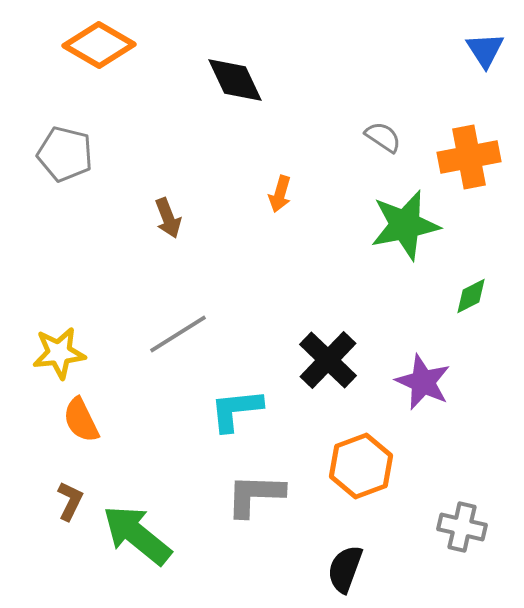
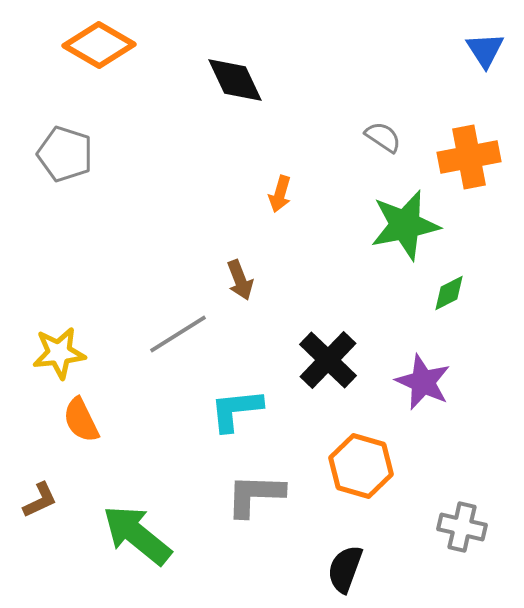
gray pentagon: rotated 4 degrees clockwise
brown arrow: moved 72 px right, 62 px down
green diamond: moved 22 px left, 3 px up
orange hexagon: rotated 24 degrees counterclockwise
brown L-shape: moved 30 px left, 1 px up; rotated 39 degrees clockwise
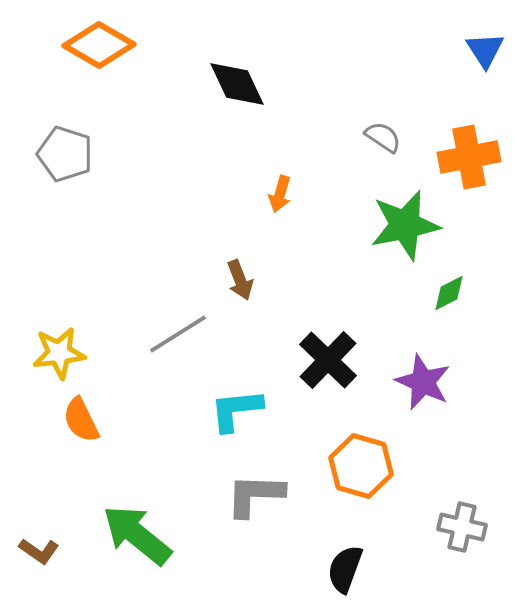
black diamond: moved 2 px right, 4 px down
brown L-shape: moved 1 px left, 51 px down; rotated 60 degrees clockwise
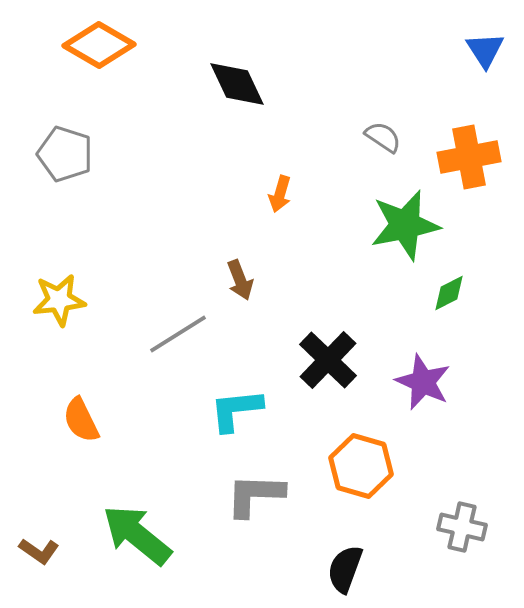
yellow star: moved 53 px up
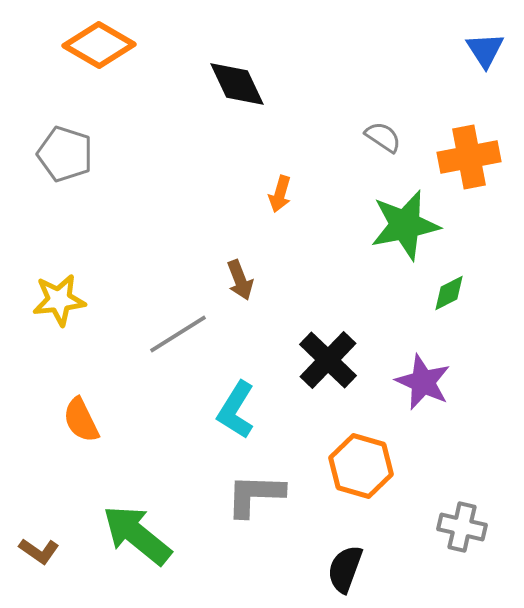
cyan L-shape: rotated 52 degrees counterclockwise
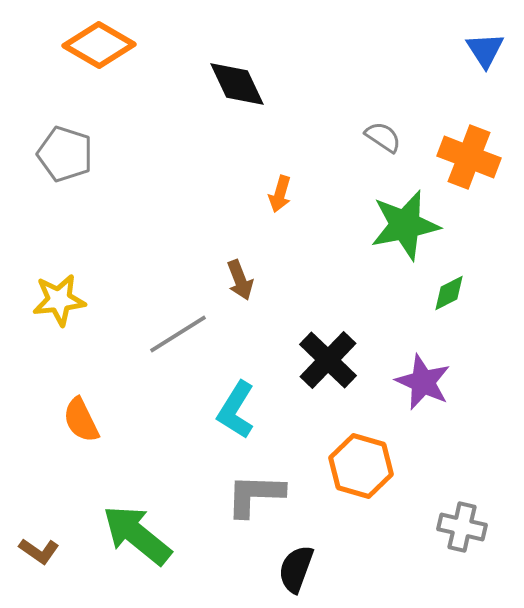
orange cross: rotated 32 degrees clockwise
black semicircle: moved 49 px left
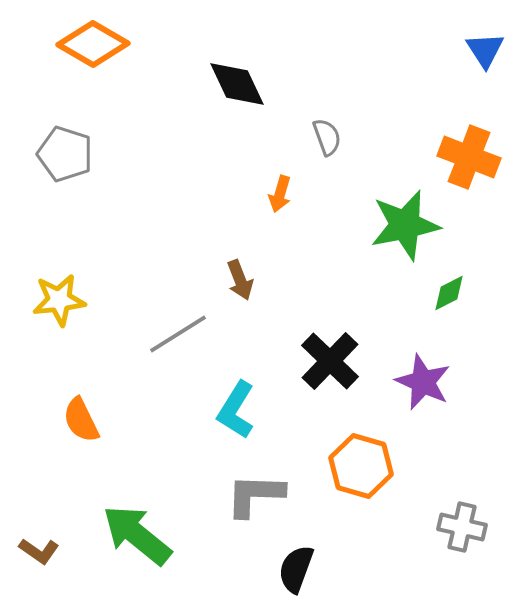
orange diamond: moved 6 px left, 1 px up
gray semicircle: moved 56 px left; rotated 36 degrees clockwise
black cross: moved 2 px right, 1 px down
